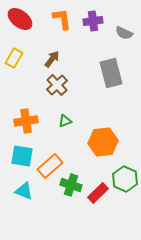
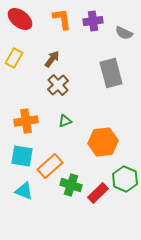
brown cross: moved 1 px right
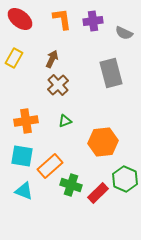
brown arrow: rotated 12 degrees counterclockwise
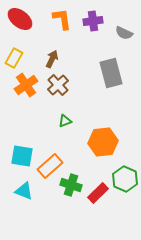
orange cross: moved 36 px up; rotated 25 degrees counterclockwise
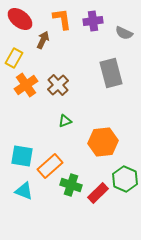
brown arrow: moved 9 px left, 19 px up
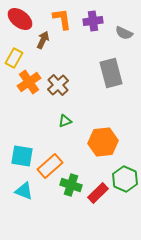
orange cross: moved 3 px right, 3 px up
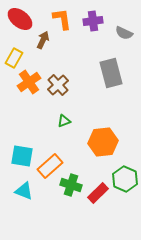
green triangle: moved 1 px left
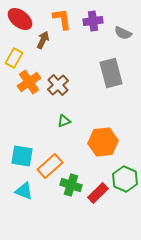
gray semicircle: moved 1 px left
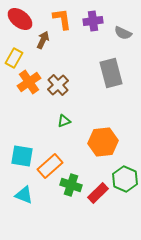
cyan triangle: moved 4 px down
